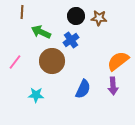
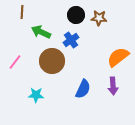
black circle: moved 1 px up
orange semicircle: moved 4 px up
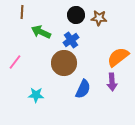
brown circle: moved 12 px right, 2 px down
purple arrow: moved 1 px left, 4 px up
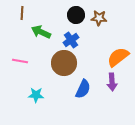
brown line: moved 1 px down
pink line: moved 5 px right, 1 px up; rotated 63 degrees clockwise
